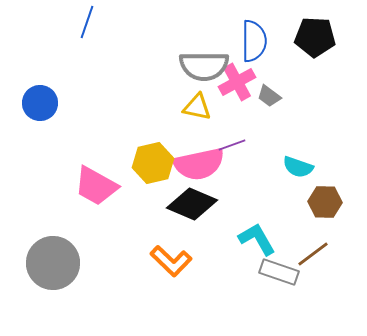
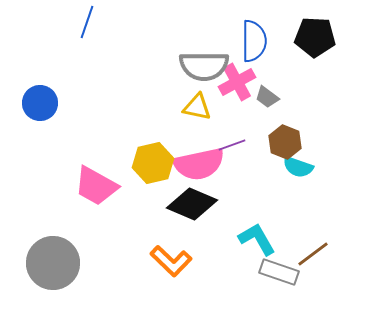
gray trapezoid: moved 2 px left, 1 px down
brown hexagon: moved 40 px left, 60 px up; rotated 20 degrees clockwise
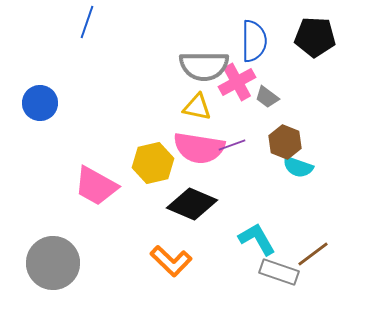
pink semicircle: moved 16 px up; rotated 21 degrees clockwise
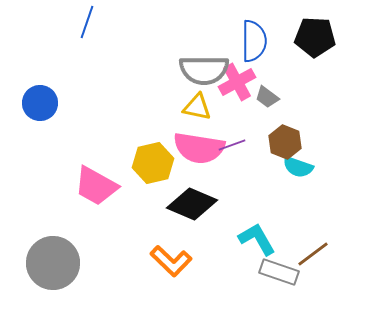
gray semicircle: moved 4 px down
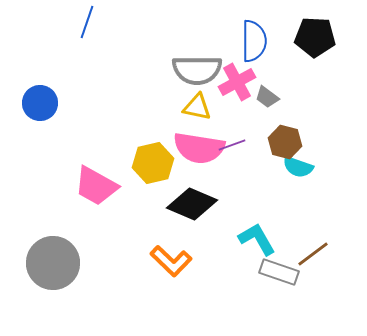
gray semicircle: moved 7 px left
brown hexagon: rotated 8 degrees counterclockwise
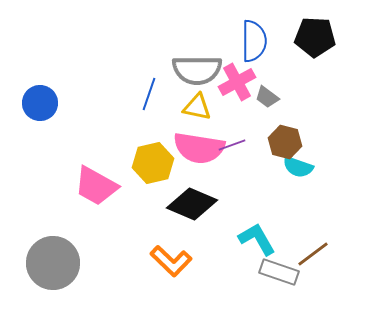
blue line: moved 62 px right, 72 px down
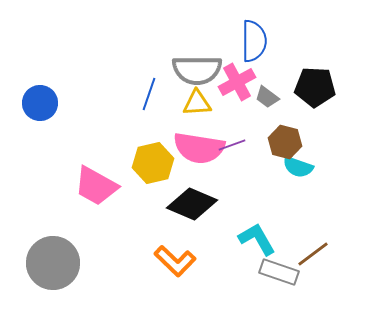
black pentagon: moved 50 px down
yellow triangle: moved 4 px up; rotated 16 degrees counterclockwise
orange L-shape: moved 4 px right
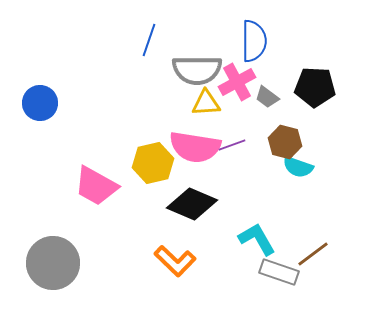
blue line: moved 54 px up
yellow triangle: moved 9 px right
pink semicircle: moved 4 px left, 1 px up
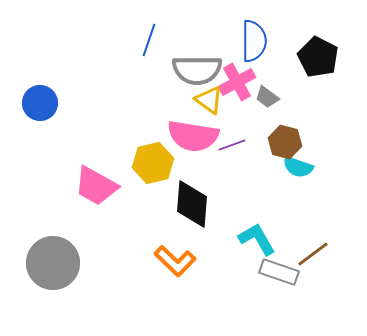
black pentagon: moved 3 px right, 30 px up; rotated 24 degrees clockwise
yellow triangle: moved 3 px right, 3 px up; rotated 40 degrees clockwise
pink semicircle: moved 2 px left, 11 px up
black diamond: rotated 72 degrees clockwise
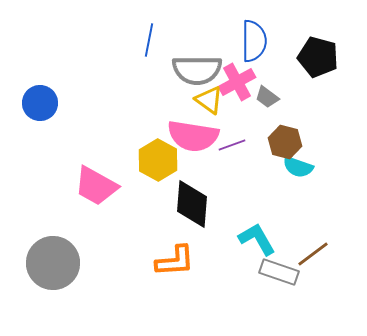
blue line: rotated 8 degrees counterclockwise
black pentagon: rotated 12 degrees counterclockwise
yellow hexagon: moved 5 px right, 3 px up; rotated 18 degrees counterclockwise
orange L-shape: rotated 48 degrees counterclockwise
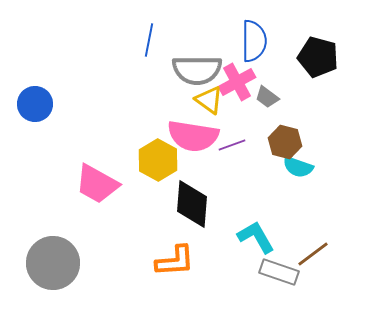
blue circle: moved 5 px left, 1 px down
pink trapezoid: moved 1 px right, 2 px up
cyan L-shape: moved 1 px left, 2 px up
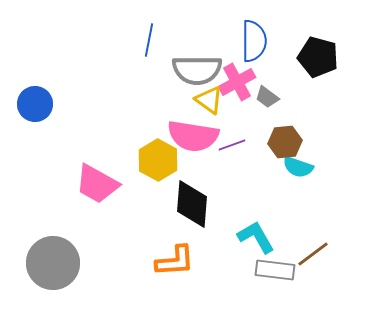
brown hexagon: rotated 20 degrees counterclockwise
gray rectangle: moved 4 px left, 2 px up; rotated 12 degrees counterclockwise
